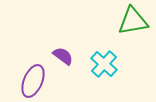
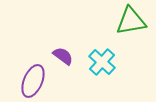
green triangle: moved 2 px left
cyan cross: moved 2 px left, 2 px up
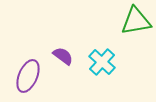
green triangle: moved 5 px right
purple ellipse: moved 5 px left, 5 px up
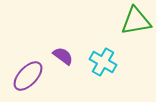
cyan cross: moved 1 px right; rotated 12 degrees counterclockwise
purple ellipse: rotated 20 degrees clockwise
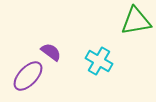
purple semicircle: moved 12 px left, 4 px up
cyan cross: moved 4 px left, 1 px up
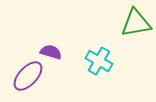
green triangle: moved 2 px down
purple semicircle: rotated 20 degrees counterclockwise
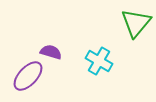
green triangle: rotated 40 degrees counterclockwise
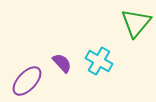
purple semicircle: moved 11 px right, 11 px down; rotated 30 degrees clockwise
purple ellipse: moved 1 px left, 5 px down
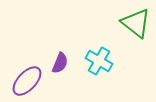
green triangle: rotated 32 degrees counterclockwise
purple semicircle: moved 2 px left; rotated 65 degrees clockwise
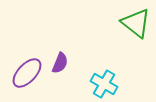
cyan cross: moved 5 px right, 23 px down
purple ellipse: moved 8 px up
